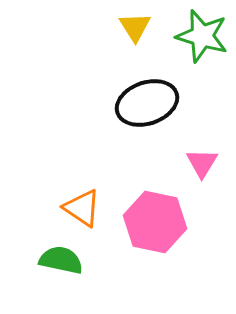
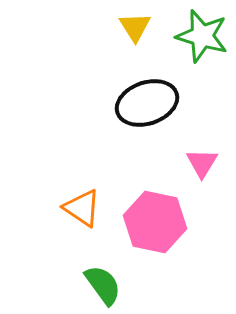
green semicircle: moved 42 px right, 25 px down; rotated 42 degrees clockwise
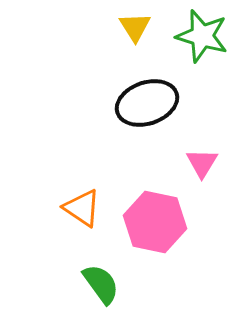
green semicircle: moved 2 px left, 1 px up
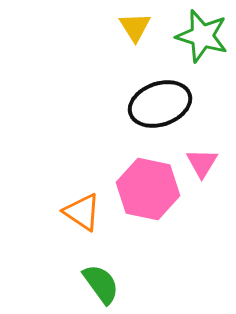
black ellipse: moved 13 px right, 1 px down
orange triangle: moved 4 px down
pink hexagon: moved 7 px left, 33 px up
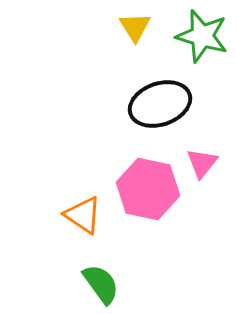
pink triangle: rotated 8 degrees clockwise
orange triangle: moved 1 px right, 3 px down
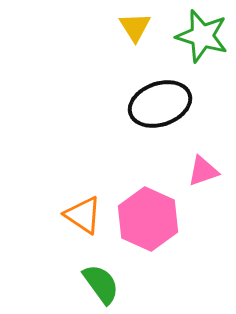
pink triangle: moved 1 px right, 8 px down; rotated 32 degrees clockwise
pink hexagon: moved 30 px down; rotated 12 degrees clockwise
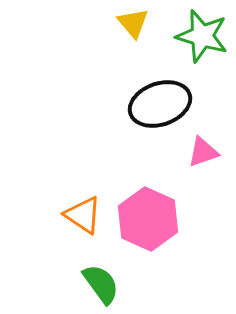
yellow triangle: moved 2 px left, 4 px up; rotated 8 degrees counterclockwise
pink triangle: moved 19 px up
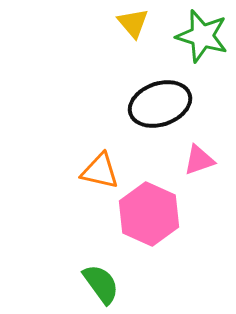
pink triangle: moved 4 px left, 8 px down
orange triangle: moved 17 px right, 44 px up; rotated 21 degrees counterclockwise
pink hexagon: moved 1 px right, 5 px up
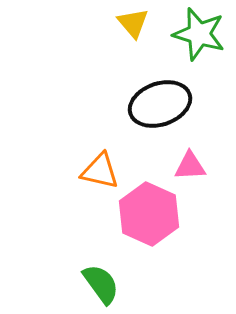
green star: moved 3 px left, 2 px up
pink triangle: moved 9 px left, 6 px down; rotated 16 degrees clockwise
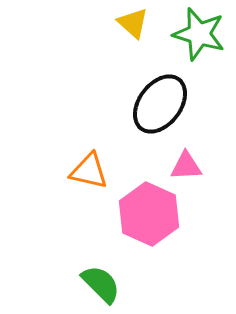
yellow triangle: rotated 8 degrees counterclockwise
black ellipse: rotated 34 degrees counterclockwise
pink triangle: moved 4 px left
orange triangle: moved 11 px left
green semicircle: rotated 9 degrees counterclockwise
